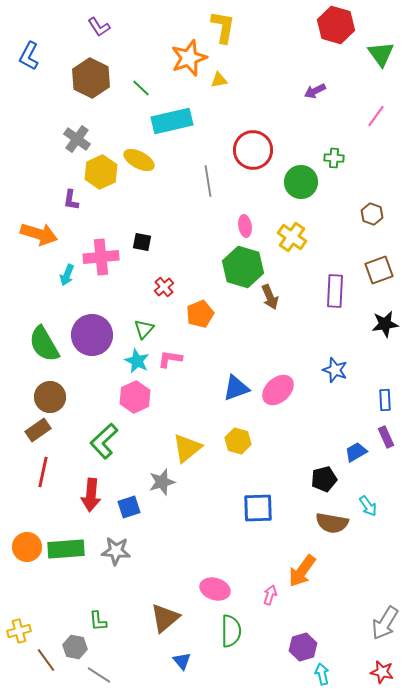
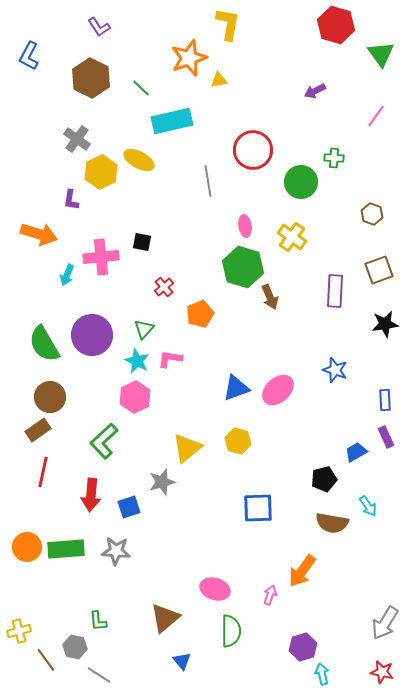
yellow L-shape at (223, 27): moved 5 px right, 3 px up
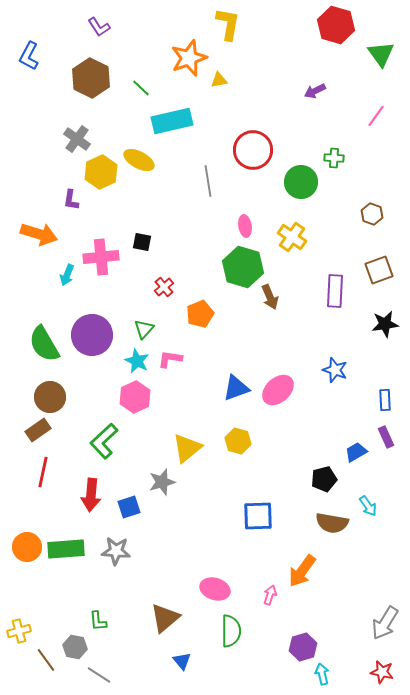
blue square at (258, 508): moved 8 px down
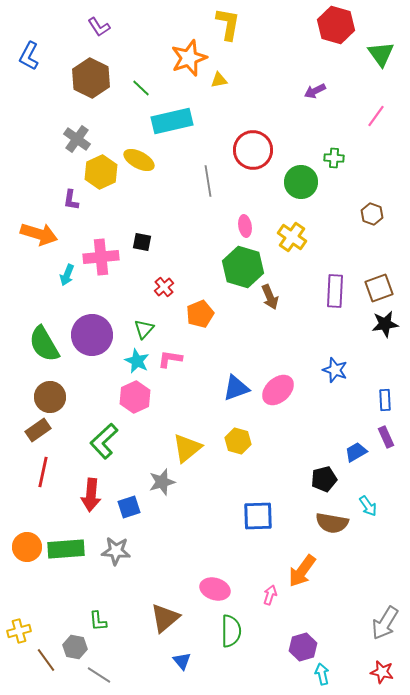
brown square at (379, 270): moved 18 px down
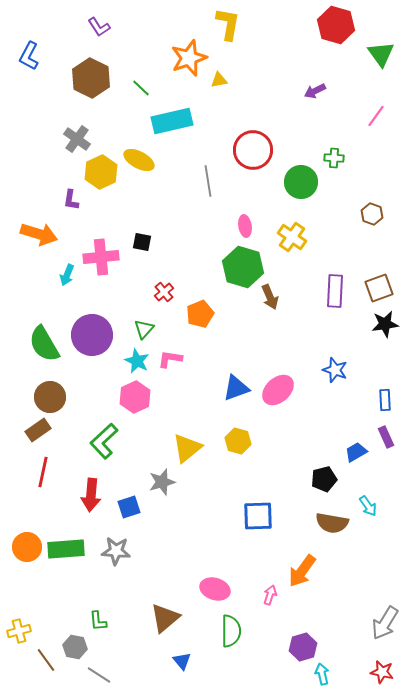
red cross at (164, 287): moved 5 px down
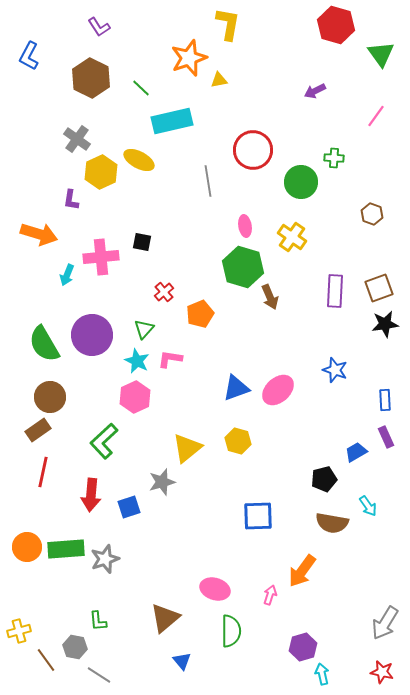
gray star at (116, 551): moved 11 px left, 8 px down; rotated 24 degrees counterclockwise
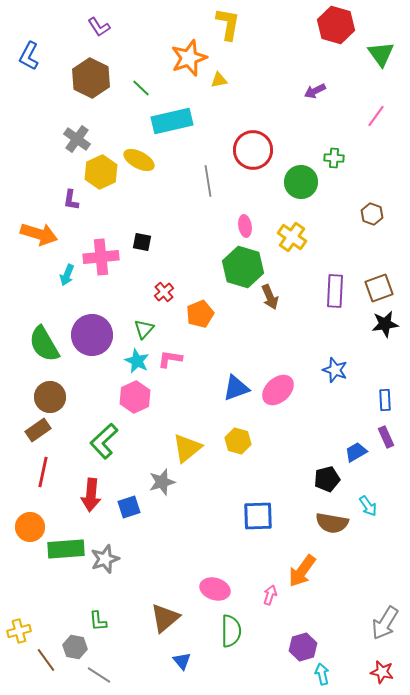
black pentagon at (324, 479): moved 3 px right
orange circle at (27, 547): moved 3 px right, 20 px up
